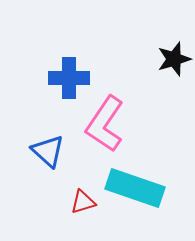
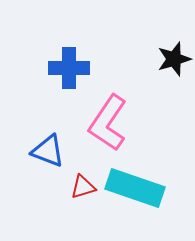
blue cross: moved 10 px up
pink L-shape: moved 3 px right, 1 px up
blue triangle: rotated 21 degrees counterclockwise
red triangle: moved 15 px up
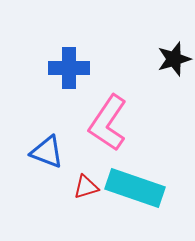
blue triangle: moved 1 px left, 1 px down
red triangle: moved 3 px right
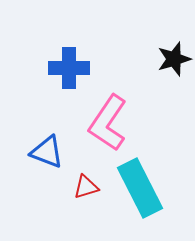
cyan rectangle: moved 5 px right; rotated 44 degrees clockwise
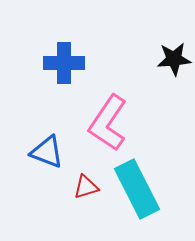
black star: rotated 12 degrees clockwise
blue cross: moved 5 px left, 5 px up
cyan rectangle: moved 3 px left, 1 px down
